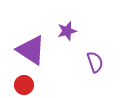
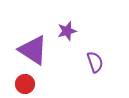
purple triangle: moved 2 px right
red circle: moved 1 px right, 1 px up
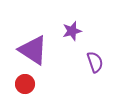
purple star: moved 5 px right
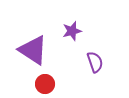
red circle: moved 20 px right
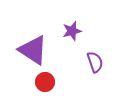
red circle: moved 2 px up
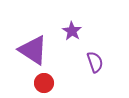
purple star: rotated 24 degrees counterclockwise
red circle: moved 1 px left, 1 px down
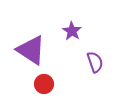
purple triangle: moved 2 px left
red circle: moved 1 px down
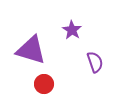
purple star: moved 1 px up
purple triangle: rotated 16 degrees counterclockwise
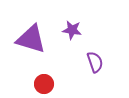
purple star: rotated 24 degrees counterclockwise
purple triangle: moved 11 px up
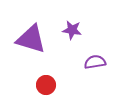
purple semicircle: rotated 80 degrees counterclockwise
red circle: moved 2 px right, 1 px down
